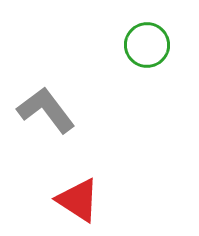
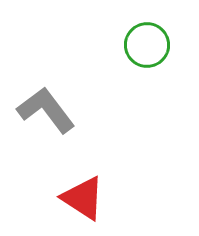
red triangle: moved 5 px right, 2 px up
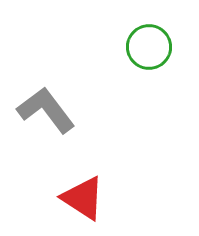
green circle: moved 2 px right, 2 px down
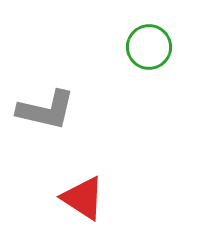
gray L-shape: rotated 140 degrees clockwise
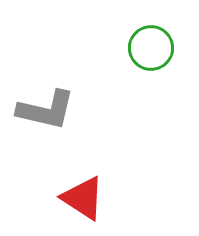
green circle: moved 2 px right, 1 px down
